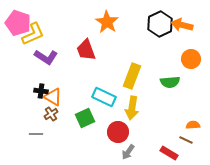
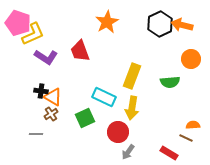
orange star: rotated 10 degrees clockwise
red trapezoid: moved 6 px left, 1 px down
brown line: moved 2 px up
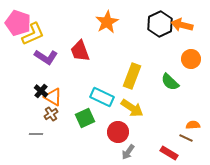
green semicircle: rotated 48 degrees clockwise
black cross: rotated 32 degrees clockwise
cyan rectangle: moved 2 px left
yellow arrow: rotated 65 degrees counterclockwise
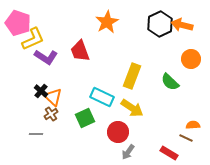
yellow L-shape: moved 5 px down
orange triangle: rotated 12 degrees clockwise
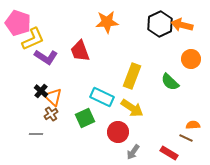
orange star: rotated 25 degrees clockwise
gray arrow: moved 5 px right
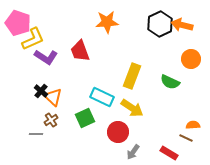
green semicircle: rotated 18 degrees counterclockwise
brown cross: moved 6 px down
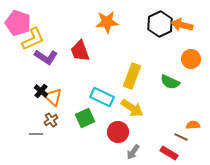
brown line: moved 5 px left, 1 px up
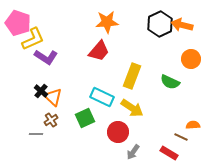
red trapezoid: moved 19 px right; rotated 120 degrees counterclockwise
